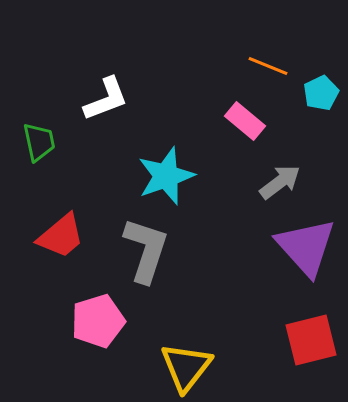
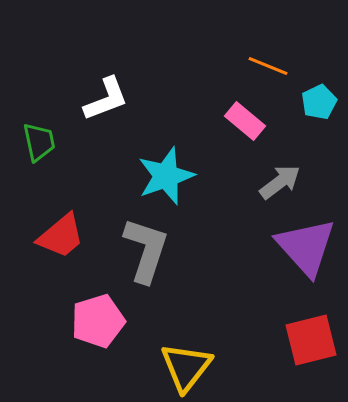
cyan pentagon: moved 2 px left, 9 px down
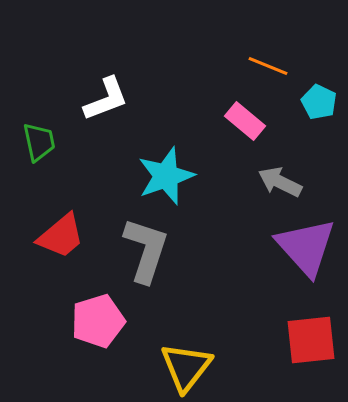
cyan pentagon: rotated 20 degrees counterclockwise
gray arrow: rotated 117 degrees counterclockwise
red square: rotated 8 degrees clockwise
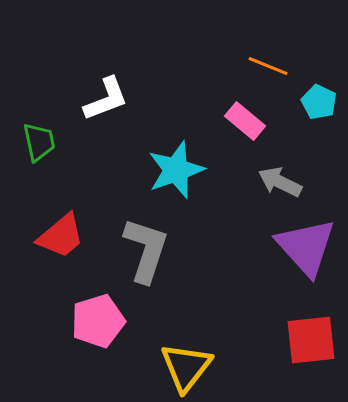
cyan star: moved 10 px right, 6 px up
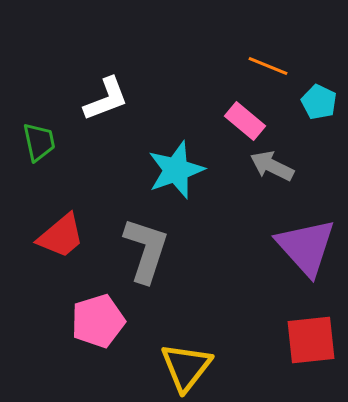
gray arrow: moved 8 px left, 16 px up
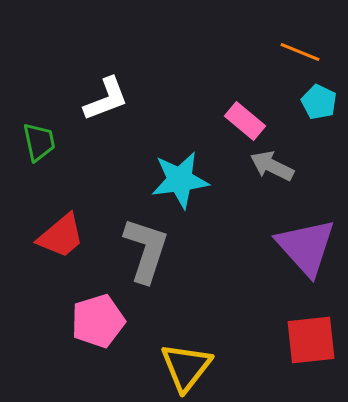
orange line: moved 32 px right, 14 px up
cyan star: moved 4 px right, 10 px down; rotated 12 degrees clockwise
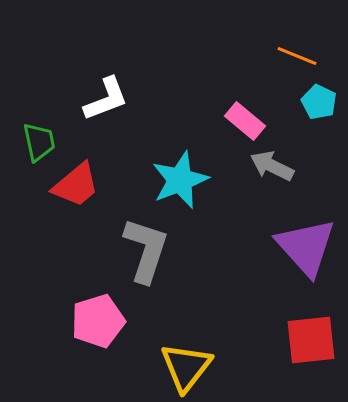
orange line: moved 3 px left, 4 px down
cyan star: rotated 14 degrees counterclockwise
red trapezoid: moved 15 px right, 51 px up
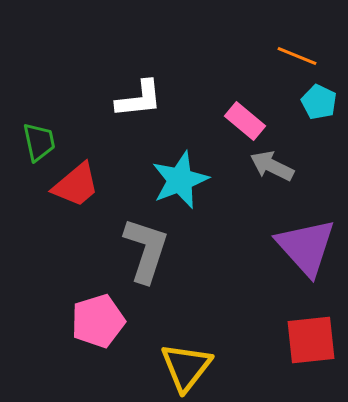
white L-shape: moved 33 px right; rotated 15 degrees clockwise
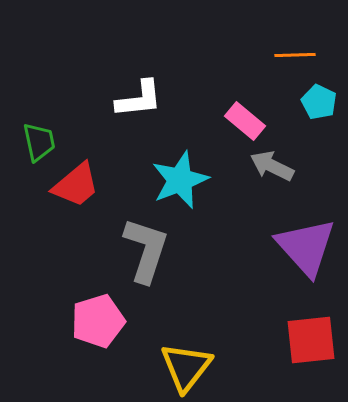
orange line: moved 2 px left, 1 px up; rotated 24 degrees counterclockwise
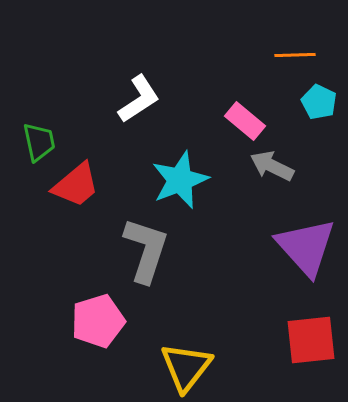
white L-shape: rotated 27 degrees counterclockwise
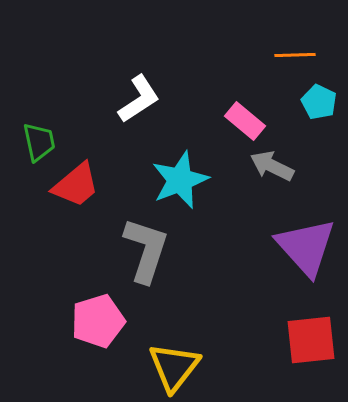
yellow triangle: moved 12 px left
